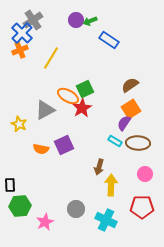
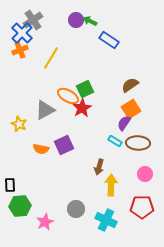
green arrow: rotated 48 degrees clockwise
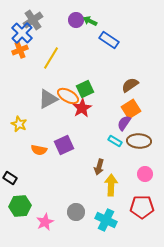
gray triangle: moved 3 px right, 11 px up
brown ellipse: moved 1 px right, 2 px up
orange semicircle: moved 2 px left, 1 px down
black rectangle: moved 7 px up; rotated 56 degrees counterclockwise
gray circle: moved 3 px down
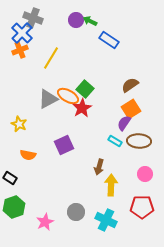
gray cross: moved 2 px up; rotated 36 degrees counterclockwise
green square: rotated 24 degrees counterclockwise
orange semicircle: moved 11 px left, 5 px down
green hexagon: moved 6 px left, 1 px down; rotated 15 degrees counterclockwise
